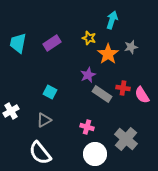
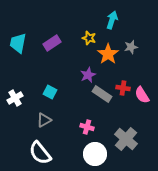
white cross: moved 4 px right, 13 px up
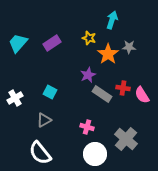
cyan trapezoid: rotated 30 degrees clockwise
gray star: moved 2 px left; rotated 16 degrees clockwise
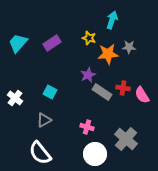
orange star: rotated 30 degrees clockwise
gray rectangle: moved 2 px up
white cross: rotated 21 degrees counterclockwise
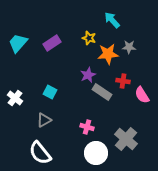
cyan arrow: rotated 60 degrees counterclockwise
red cross: moved 7 px up
white circle: moved 1 px right, 1 px up
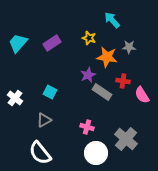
orange star: moved 1 px left, 3 px down; rotated 15 degrees clockwise
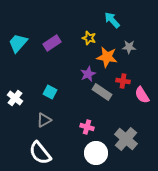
purple star: moved 1 px up
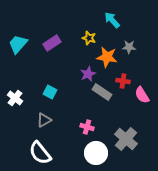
cyan trapezoid: moved 1 px down
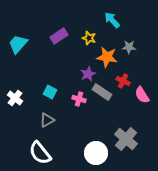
purple rectangle: moved 7 px right, 7 px up
red cross: rotated 16 degrees clockwise
gray triangle: moved 3 px right
pink cross: moved 8 px left, 28 px up
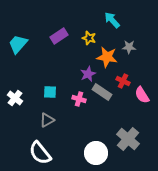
cyan square: rotated 24 degrees counterclockwise
gray cross: moved 2 px right
